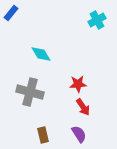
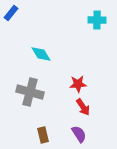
cyan cross: rotated 30 degrees clockwise
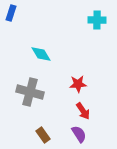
blue rectangle: rotated 21 degrees counterclockwise
red arrow: moved 4 px down
brown rectangle: rotated 21 degrees counterclockwise
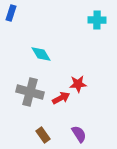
red arrow: moved 22 px left, 13 px up; rotated 84 degrees counterclockwise
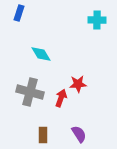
blue rectangle: moved 8 px right
red arrow: rotated 42 degrees counterclockwise
brown rectangle: rotated 35 degrees clockwise
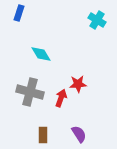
cyan cross: rotated 30 degrees clockwise
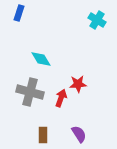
cyan diamond: moved 5 px down
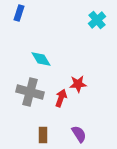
cyan cross: rotated 18 degrees clockwise
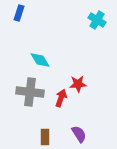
cyan cross: rotated 18 degrees counterclockwise
cyan diamond: moved 1 px left, 1 px down
gray cross: rotated 8 degrees counterclockwise
brown rectangle: moved 2 px right, 2 px down
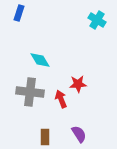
red arrow: moved 1 px down; rotated 42 degrees counterclockwise
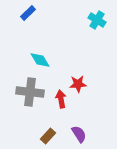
blue rectangle: moved 9 px right; rotated 28 degrees clockwise
red arrow: rotated 12 degrees clockwise
brown rectangle: moved 3 px right, 1 px up; rotated 42 degrees clockwise
